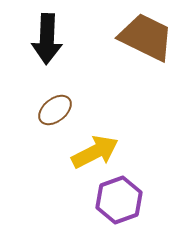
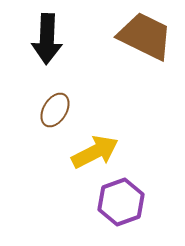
brown trapezoid: moved 1 px left, 1 px up
brown ellipse: rotated 20 degrees counterclockwise
purple hexagon: moved 2 px right, 2 px down
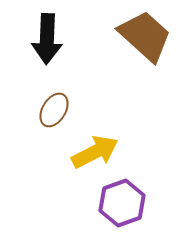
brown trapezoid: rotated 16 degrees clockwise
brown ellipse: moved 1 px left
purple hexagon: moved 1 px right, 1 px down
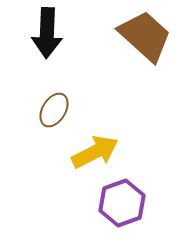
black arrow: moved 6 px up
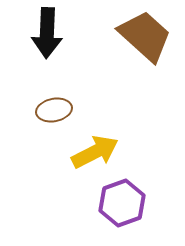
brown ellipse: rotated 48 degrees clockwise
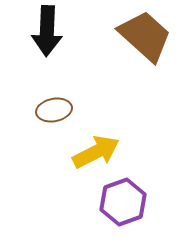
black arrow: moved 2 px up
yellow arrow: moved 1 px right
purple hexagon: moved 1 px right, 1 px up
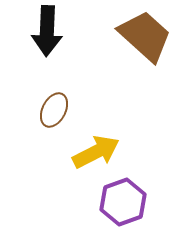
brown ellipse: rotated 52 degrees counterclockwise
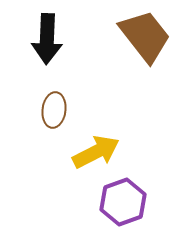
black arrow: moved 8 px down
brown trapezoid: rotated 10 degrees clockwise
brown ellipse: rotated 20 degrees counterclockwise
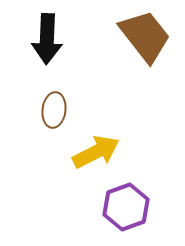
purple hexagon: moved 3 px right, 5 px down
